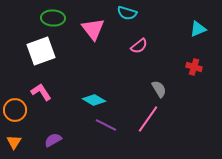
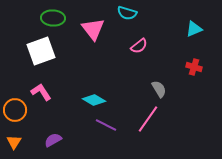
cyan triangle: moved 4 px left
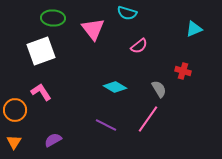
red cross: moved 11 px left, 4 px down
cyan diamond: moved 21 px right, 13 px up
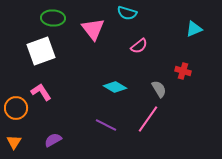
orange circle: moved 1 px right, 2 px up
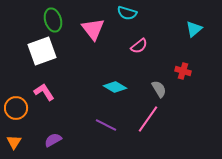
green ellipse: moved 2 px down; rotated 70 degrees clockwise
cyan triangle: rotated 18 degrees counterclockwise
white square: moved 1 px right
pink L-shape: moved 3 px right
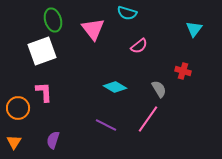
cyan triangle: rotated 12 degrees counterclockwise
pink L-shape: rotated 30 degrees clockwise
orange circle: moved 2 px right
purple semicircle: rotated 42 degrees counterclockwise
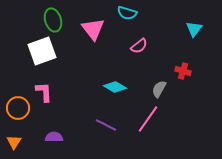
gray semicircle: rotated 120 degrees counterclockwise
purple semicircle: moved 1 px right, 3 px up; rotated 72 degrees clockwise
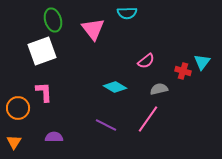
cyan semicircle: rotated 18 degrees counterclockwise
cyan triangle: moved 8 px right, 33 px down
pink semicircle: moved 7 px right, 15 px down
gray semicircle: rotated 48 degrees clockwise
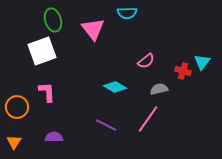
pink L-shape: moved 3 px right
orange circle: moved 1 px left, 1 px up
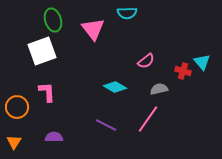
cyan triangle: rotated 18 degrees counterclockwise
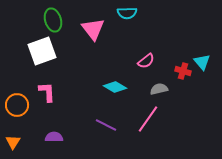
orange circle: moved 2 px up
orange triangle: moved 1 px left
